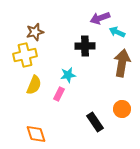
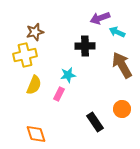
brown arrow: moved 2 px down; rotated 40 degrees counterclockwise
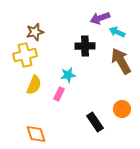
brown arrow: moved 1 px left, 4 px up
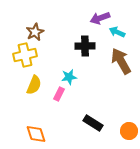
brown star: rotated 12 degrees counterclockwise
cyan star: moved 1 px right, 2 px down
orange circle: moved 7 px right, 22 px down
black rectangle: moved 2 px left, 1 px down; rotated 24 degrees counterclockwise
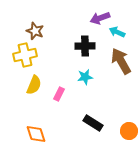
brown star: moved 1 px up; rotated 24 degrees counterclockwise
cyan star: moved 16 px right
